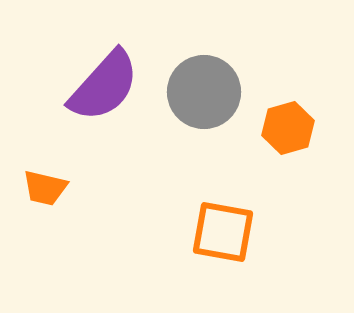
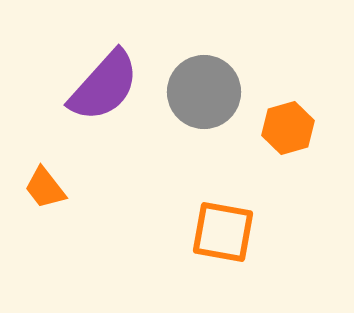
orange trapezoid: rotated 39 degrees clockwise
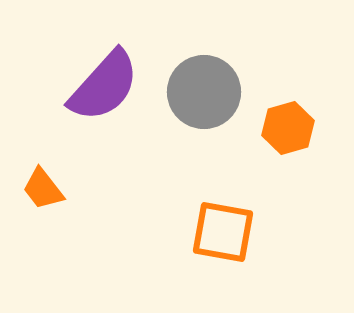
orange trapezoid: moved 2 px left, 1 px down
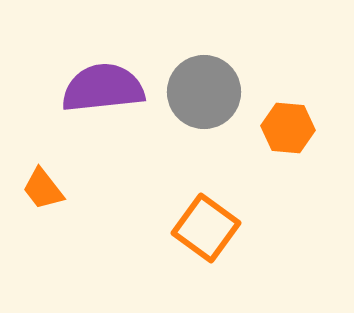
purple semicircle: moved 1 px left, 2 px down; rotated 138 degrees counterclockwise
orange hexagon: rotated 21 degrees clockwise
orange square: moved 17 px left, 4 px up; rotated 26 degrees clockwise
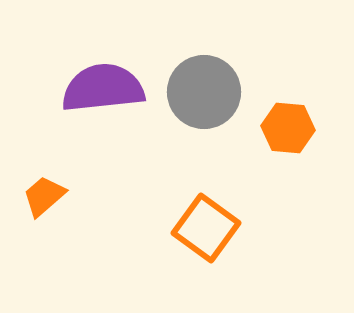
orange trapezoid: moved 1 px right, 7 px down; rotated 87 degrees clockwise
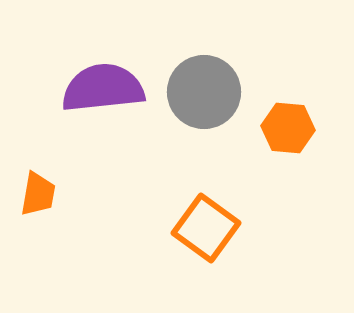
orange trapezoid: moved 6 px left, 2 px up; rotated 141 degrees clockwise
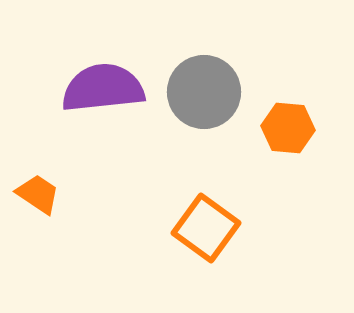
orange trapezoid: rotated 66 degrees counterclockwise
